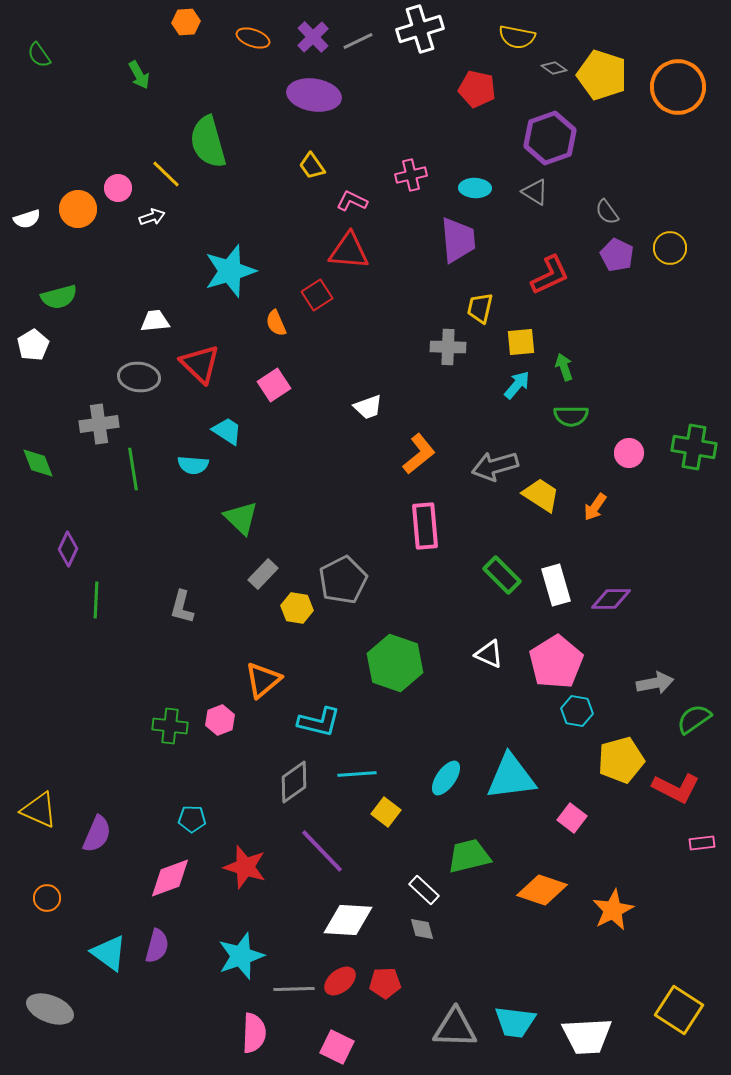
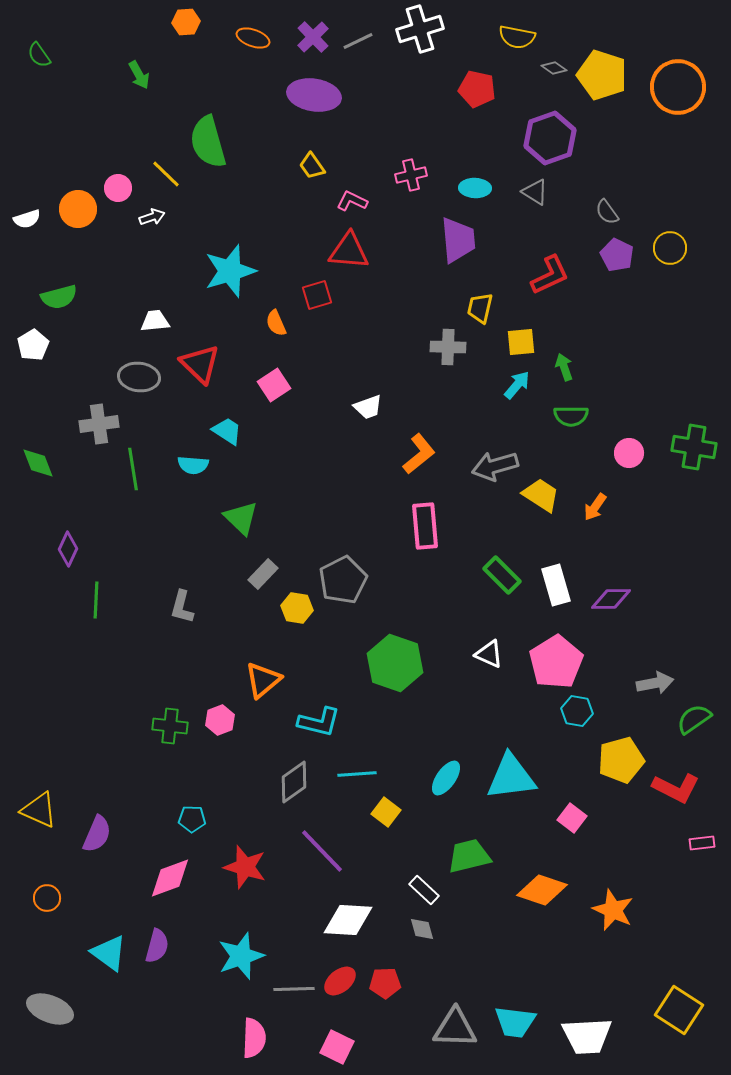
red square at (317, 295): rotated 16 degrees clockwise
orange star at (613, 910): rotated 21 degrees counterclockwise
pink semicircle at (254, 1033): moved 5 px down
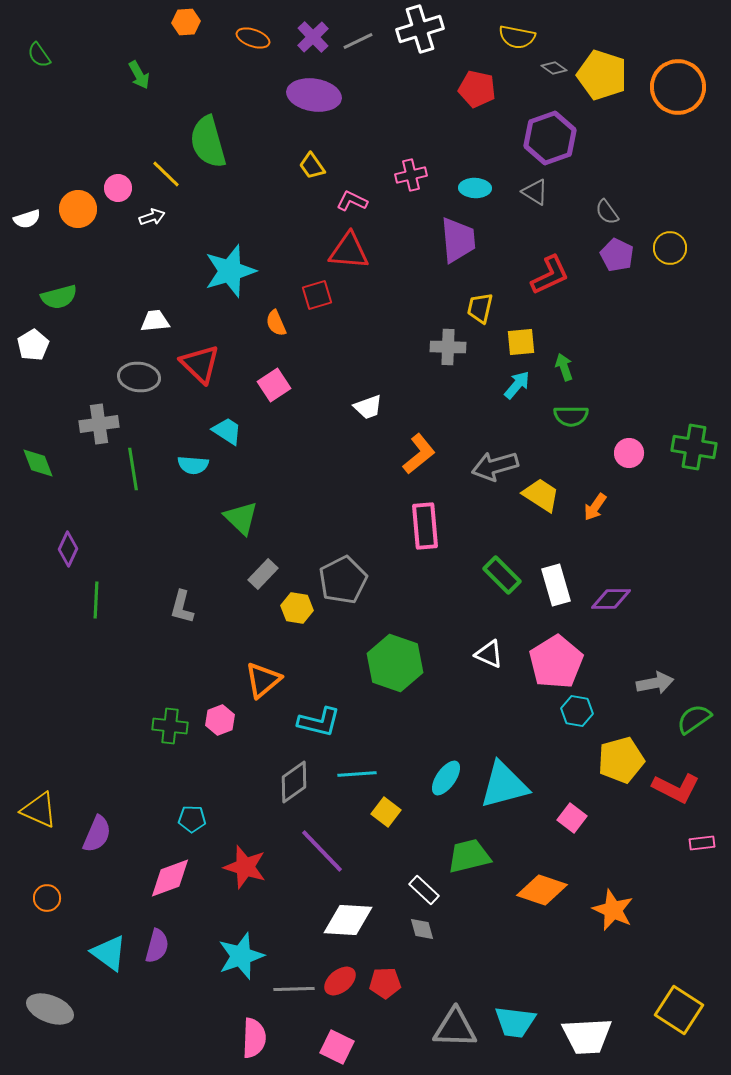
cyan triangle at (511, 777): moved 7 px left, 8 px down; rotated 8 degrees counterclockwise
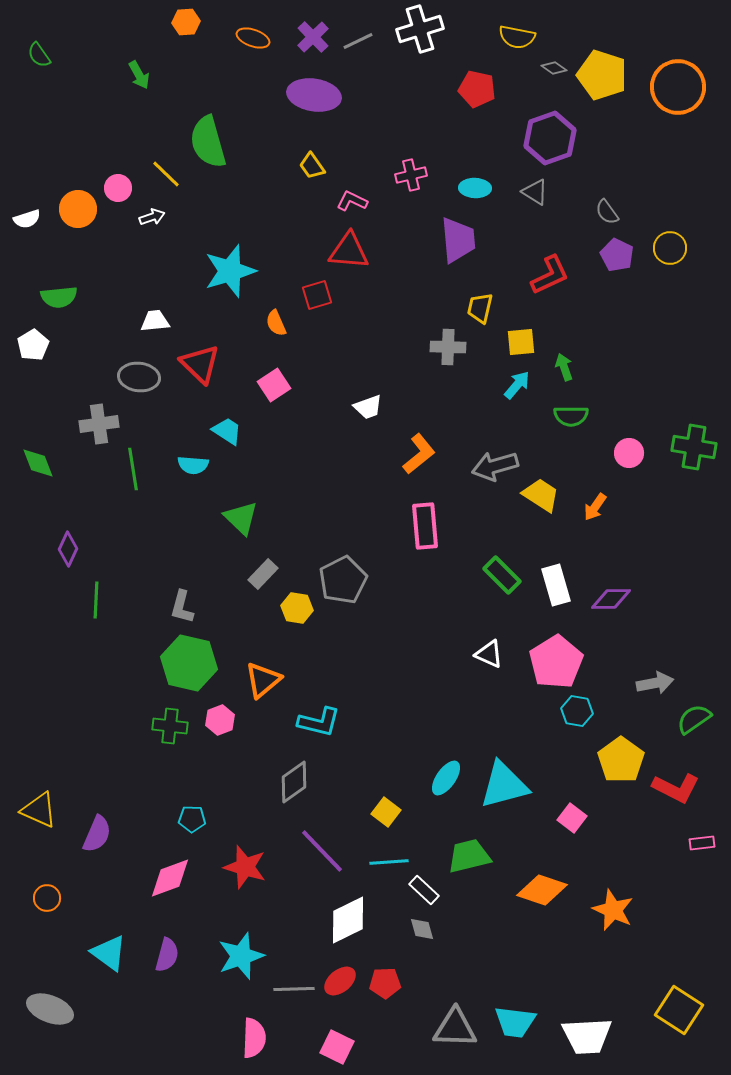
green semicircle at (59, 297): rotated 9 degrees clockwise
green hexagon at (395, 663): moved 206 px left; rotated 6 degrees counterclockwise
yellow pentagon at (621, 760): rotated 21 degrees counterclockwise
cyan line at (357, 774): moved 32 px right, 88 px down
white diamond at (348, 920): rotated 30 degrees counterclockwise
purple semicircle at (157, 946): moved 10 px right, 9 px down
